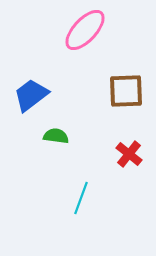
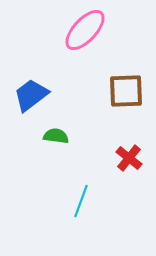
red cross: moved 4 px down
cyan line: moved 3 px down
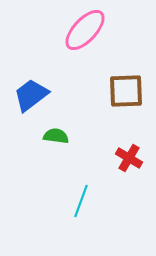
red cross: rotated 8 degrees counterclockwise
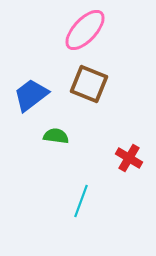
brown square: moved 37 px left, 7 px up; rotated 24 degrees clockwise
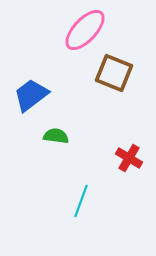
brown square: moved 25 px right, 11 px up
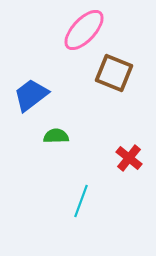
pink ellipse: moved 1 px left
green semicircle: rotated 10 degrees counterclockwise
red cross: rotated 8 degrees clockwise
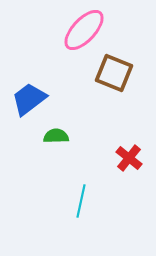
blue trapezoid: moved 2 px left, 4 px down
cyan line: rotated 8 degrees counterclockwise
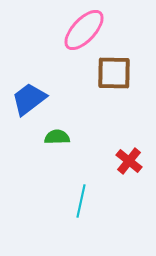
brown square: rotated 21 degrees counterclockwise
green semicircle: moved 1 px right, 1 px down
red cross: moved 3 px down
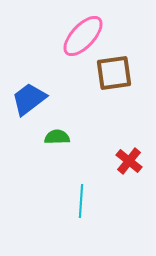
pink ellipse: moved 1 px left, 6 px down
brown square: rotated 9 degrees counterclockwise
cyan line: rotated 8 degrees counterclockwise
